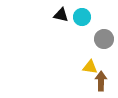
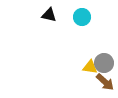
black triangle: moved 12 px left
gray circle: moved 24 px down
brown arrow: moved 4 px right, 1 px down; rotated 132 degrees clockwise
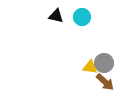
black triangle: moved 7 px right, 1 px down
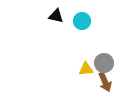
cyan circle: moved 4 px down
yellow triangle: moved 4 px left, 2 px down; rotated 14 degrees counterclockwise
brown arrow: rotated 24 degrees clockwise
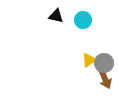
cyan circle: moved 1 px right, 1 px up
yellow triangle: moved 3 px right, 9 px up; rotated 28 degrees counterclockwise
brown arrow: moved 3 px up
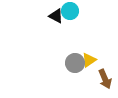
black triangle: rotated 14 degrees clockwise
cyan circle: moved 13 px left, 9 px up
gray circle: moved 29 px left
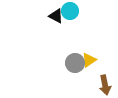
brown arrow: moved 6 px down; rotated 12 degrees clockwise
